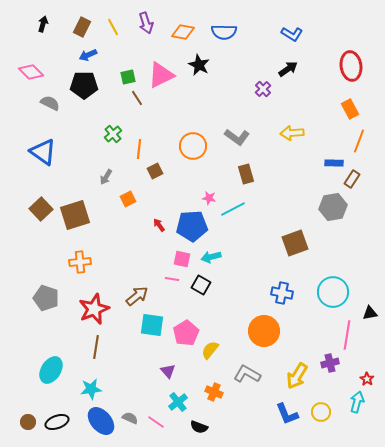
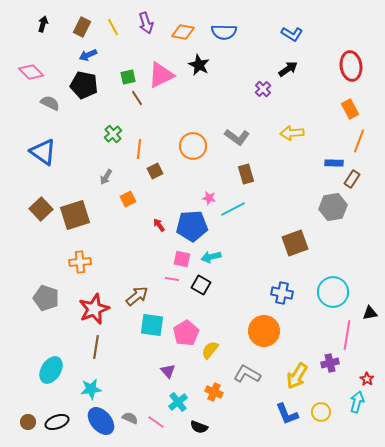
black pentagon at (84, 85): rotated 12 degrees clockwise
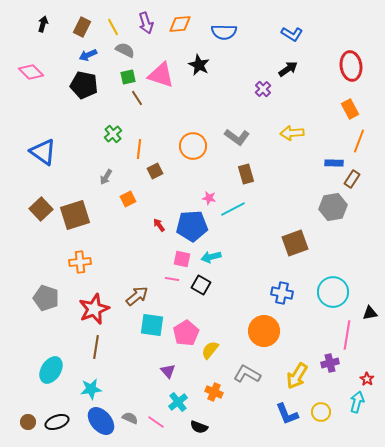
orange diamond at (183, 32): moved 3 px left, 8 px up; rotated 15 degrees counterclockwise
pink triangle at (161, 75): rotated 44 degrees clockwise
gray semicircle at (50, 103): moved 75 px right, 53 px up
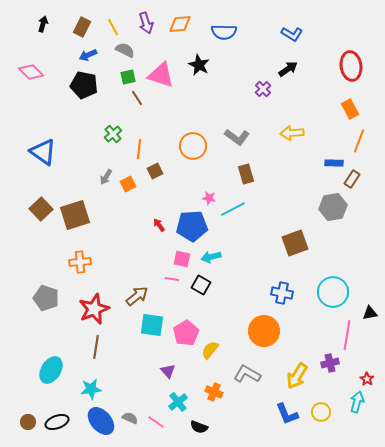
orange square at (128, 199): moved 15 px up
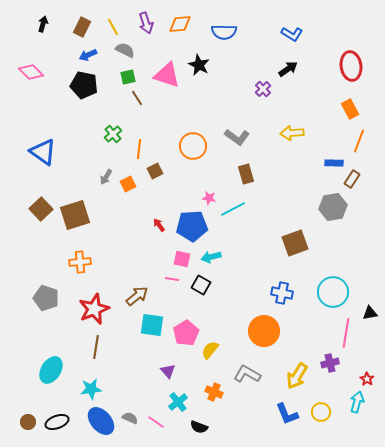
pink triangle at (161, 75): moved 6 px right
pink line at (347, 335): moved 1 px left, 2 px up
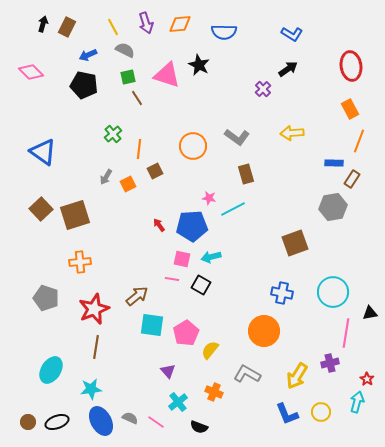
brown rectangle at (82, 27): moved 15 px left
blue ellipse at (101, 421): rotated 12 degrees clockwise
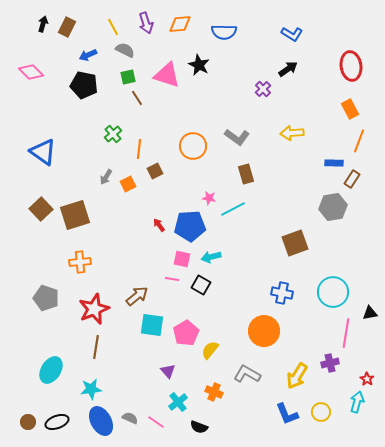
blue pentagon at (192, 226): moved 2 px left
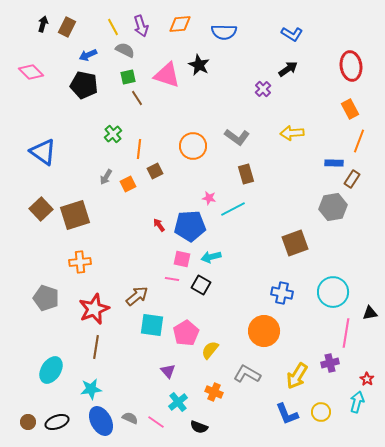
purple arrow at (146, 23): moved 5 px left, 3 px down
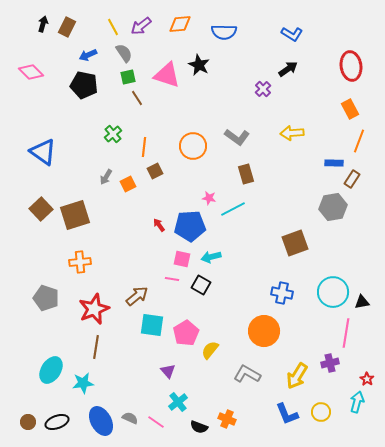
purple arrow at (141, 26): rotated 70 degrees clockwise
gray semicircle at (125, 50): moved 1 px left, 3 px down; rotated 30 degrees clockwise
orange line at (139, 149): moved 5 px right, 2 px up
black triangle at (370, 313): moved 8 px left, 11 px up
cyan star at (91, 389): moved 8 px left, 6 px up
orange cross at (214, 392): moved 13 px right, 27 px down
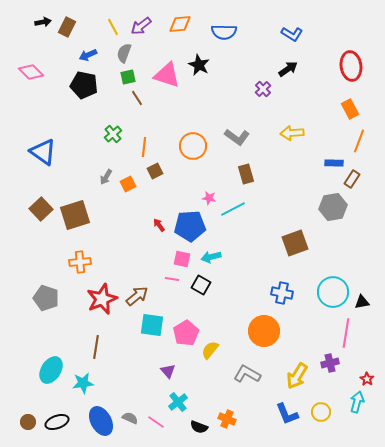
black arrow at (43, 24): moved 2 px up; rotated 63 degrees clockwise
gray semicircle at (124, 53): rotated 126 degrees counterclockwise
red star at (94, 309): moved 8 px right, 10 px up
